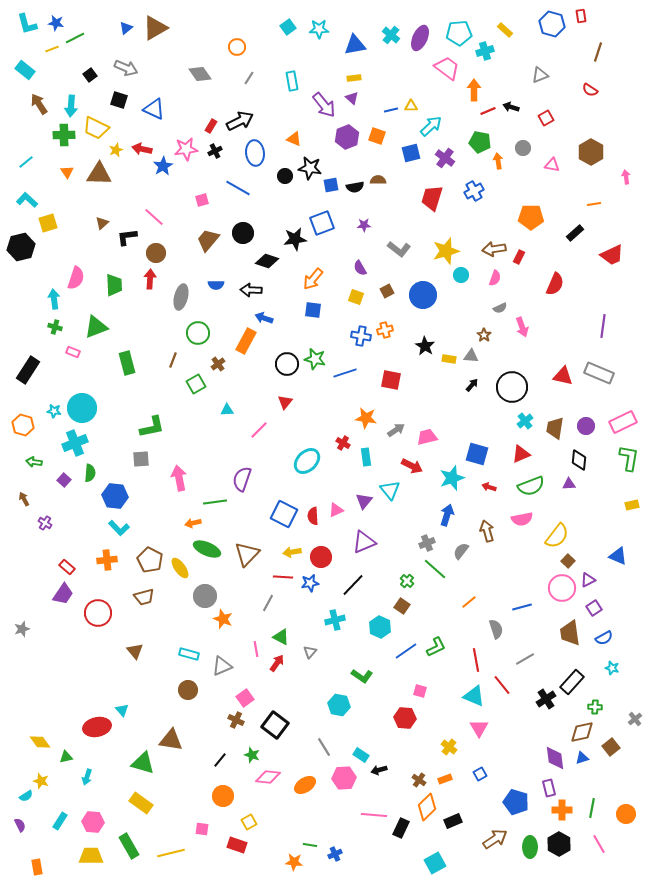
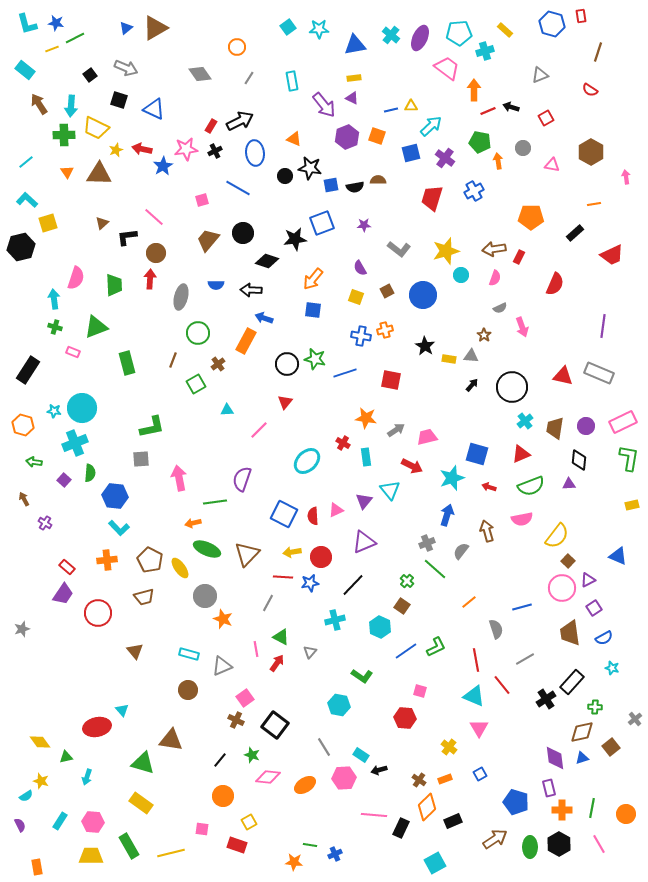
purple triangle at (352, 98): rotated 16 degrees counterclockwise
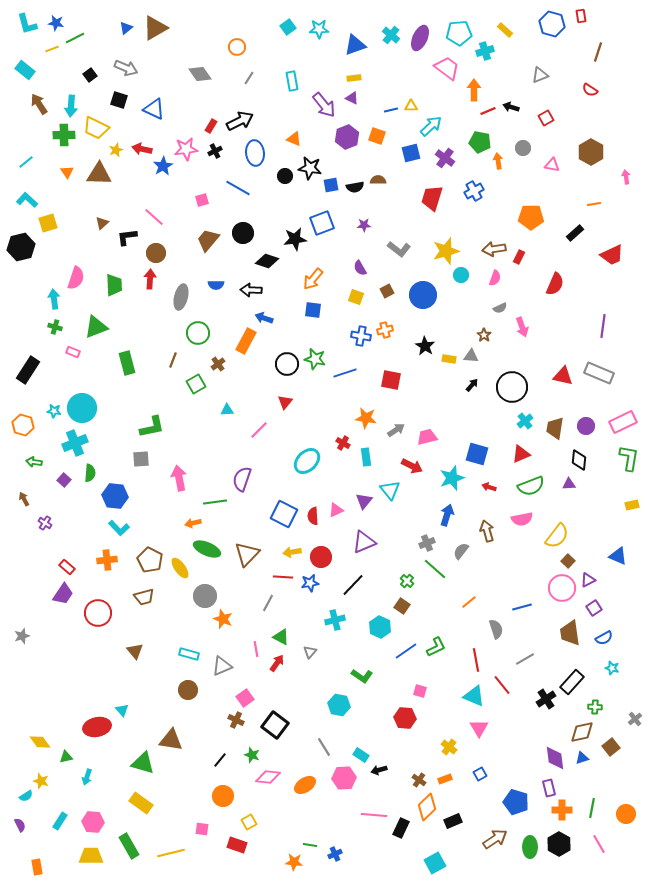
blue triangle at (355, 45): rotated 10 degrees counterclockwise
gray star at (22, 629): moved 7 px down
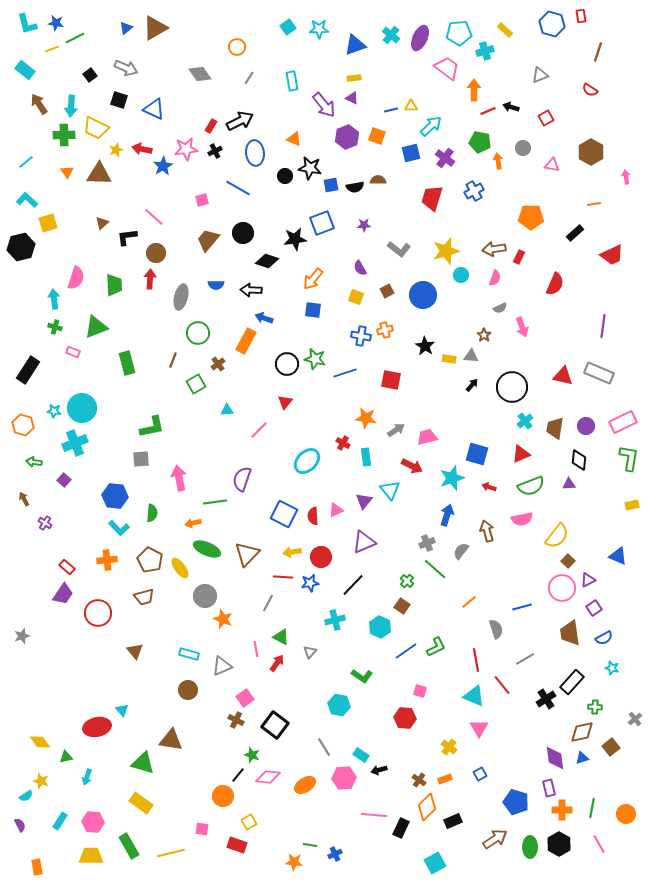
green semicircle at (90, 473): moved 62 px right, 40 px down
black line at (220, 760): moved 18 px right, 15 px down
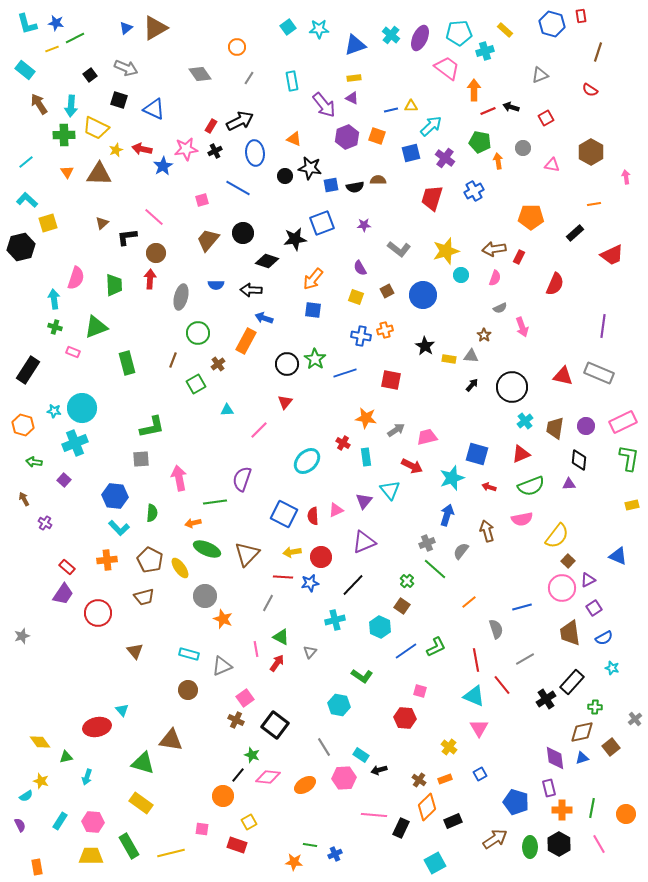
green star at (315, 359): rotated 20 degrees clockwise
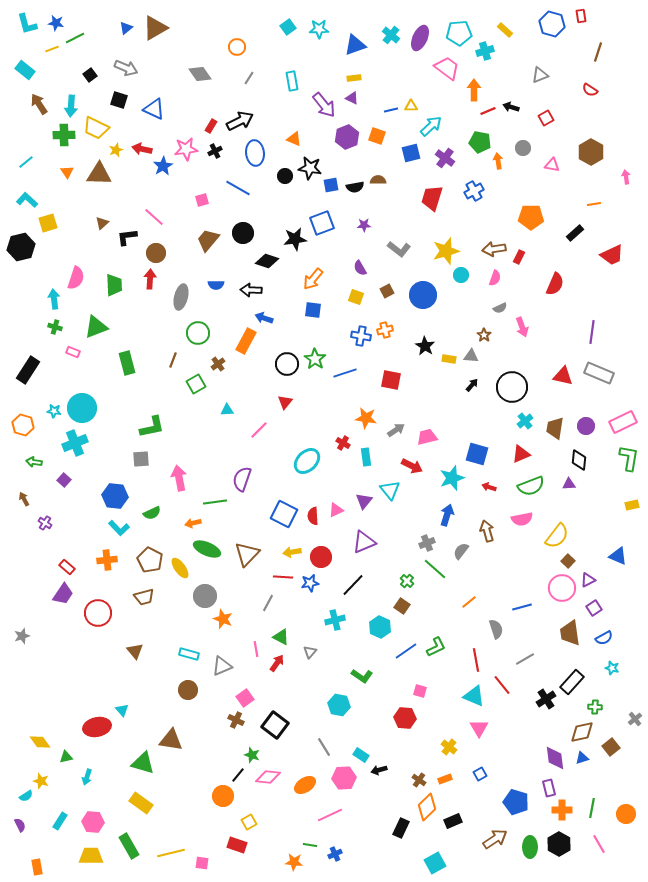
purple line at (603, 326): moved 11 px left, 6 px down
green semicircle at (152, 513): rotated 60 degrees clockwise
pink line at (374, 815): moved 44 px left; rotated 30 degrees counterclockwise
pink square at (202, 829): moved 34 px down
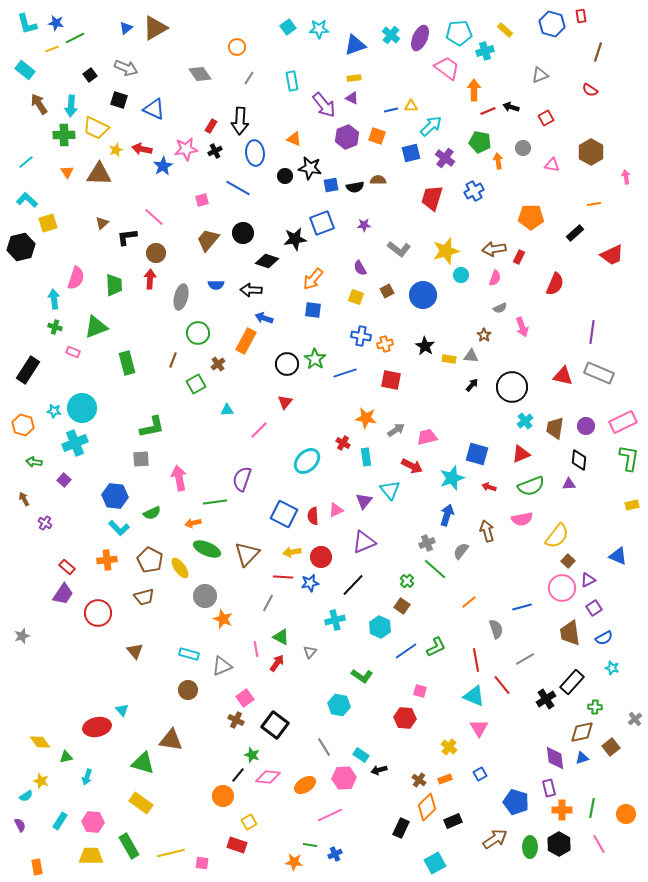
black arrow at (240, 121): rotated 120 degrees clockwise
orange cross at (385, 330): moved 14 px down
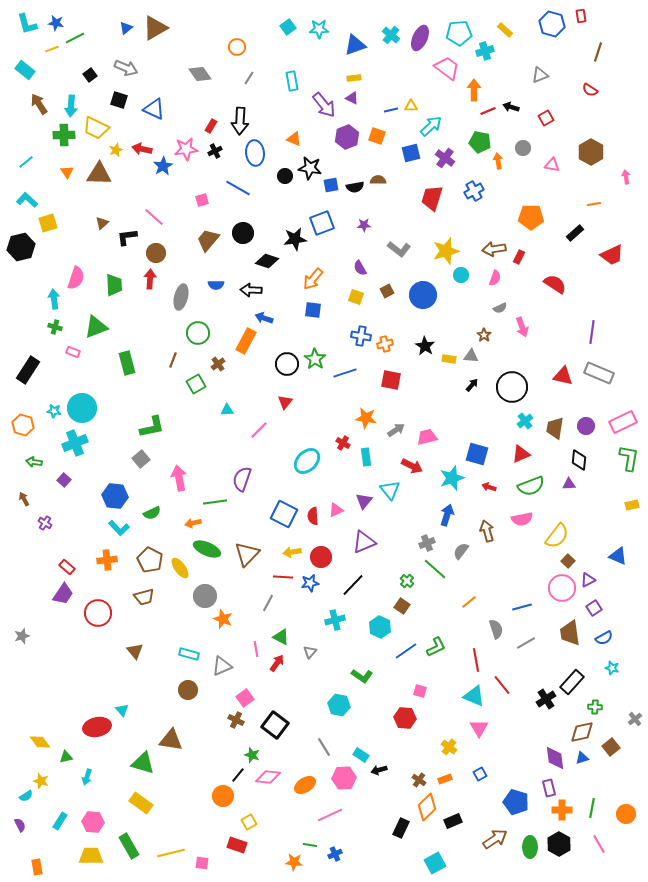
red semicircle at (555, 284): rotated 80 degrees counterclockwise
gray square at (141, 459): rotated 36 degrees counterclockwise
gray line at (525, 659): moved 1 px right, 16 px up
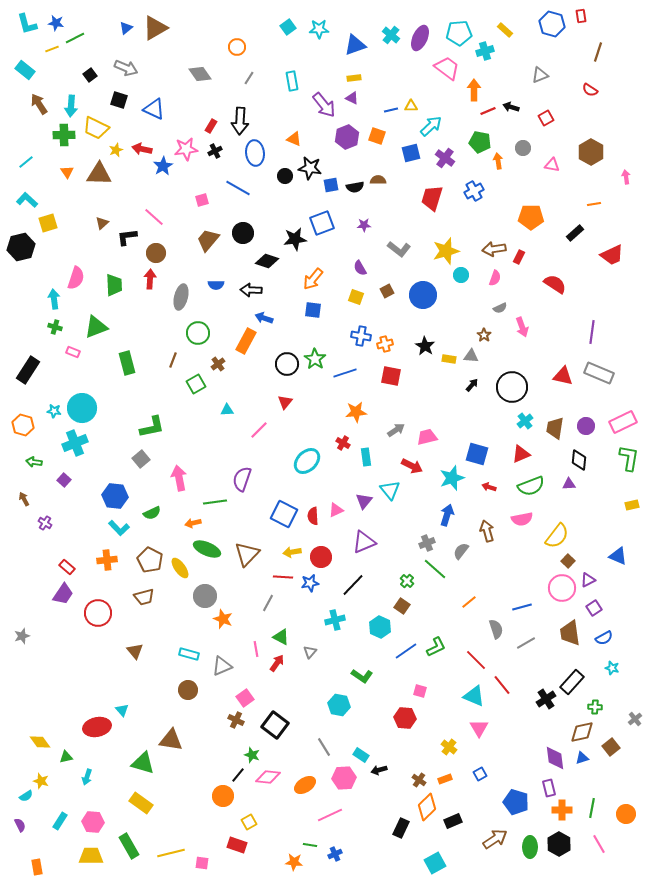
red square at (391, 380): moved 4 px up
orange star at (366, 418): moved 10 px left, 6 px up; rotated 15 degrees counterclockwise
red line at (476, 660): rotated 35 degrees counterclockwise
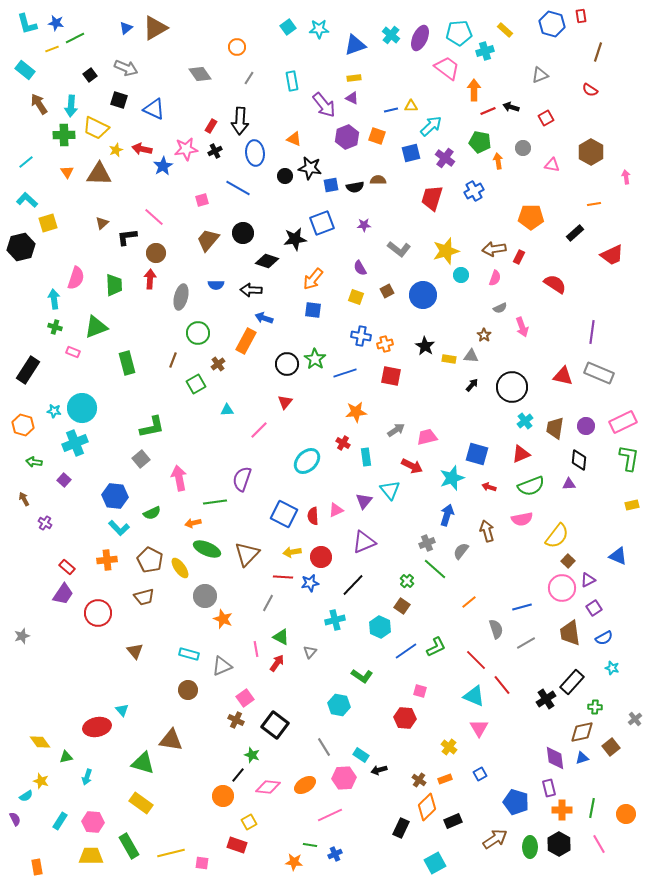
pink diamond at (268, 777): moved 10 px down
purple semicircle at (20, 825): moved 5 px left, 6 px up
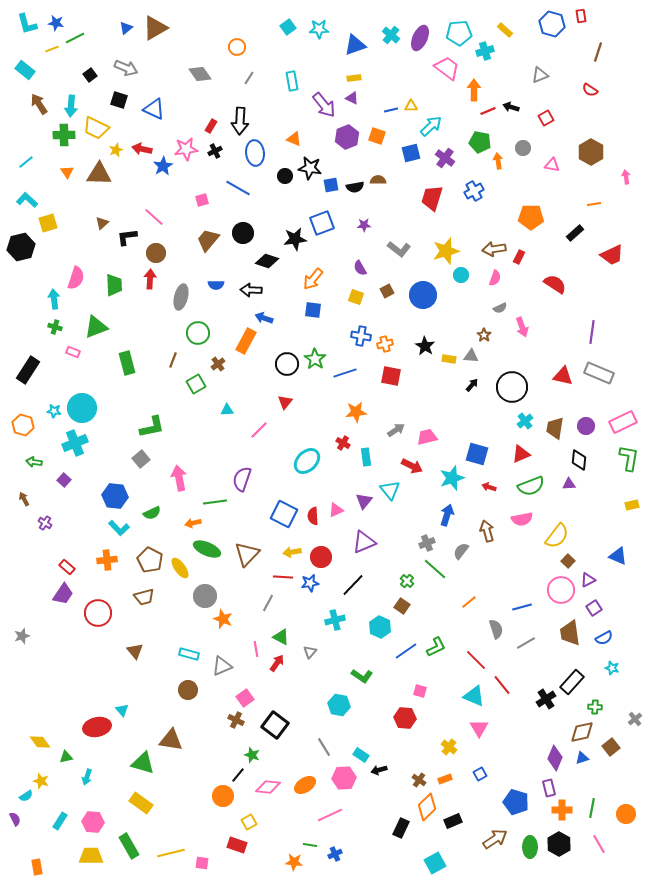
pink circle at (562, 588): moved 1 px left, 2 px down
purple diamond at (555, 758): rotated 30 degrees clockwise
